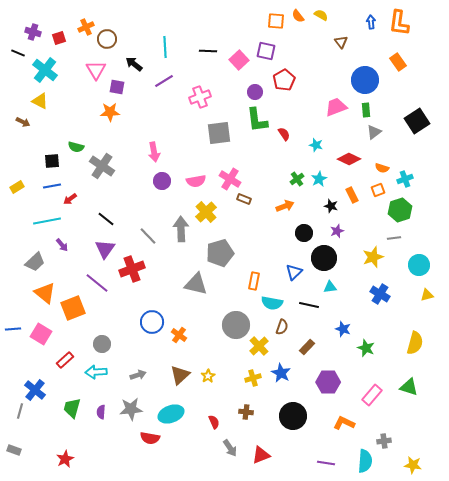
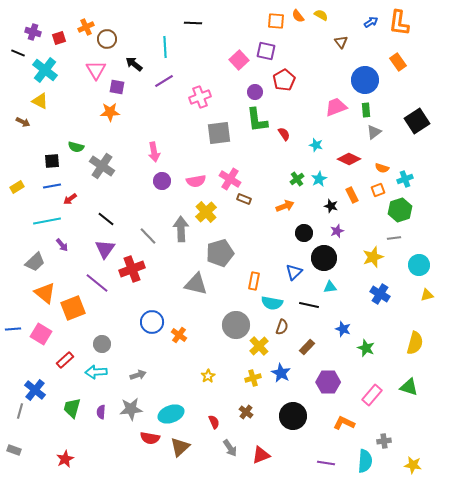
blue arrow at (371, 22): rotated 64 degrees clockwise
black line at (208, 51): moved 15 px left, 28 px up
brown triangle at (180, 375): moved 72 px down
brown cross at (246, 412): rotated 32 degrees clockwise
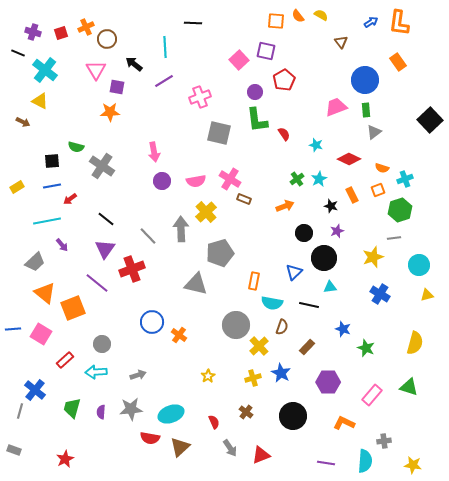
red square at (59, 38): moved 2 px right, 5 px up
black square at (417, 121): moved 13 px right, 1 px up; rotated 10 degrees counterclockwise
gray square at (219, 133): rotated 20 degrees clockwise
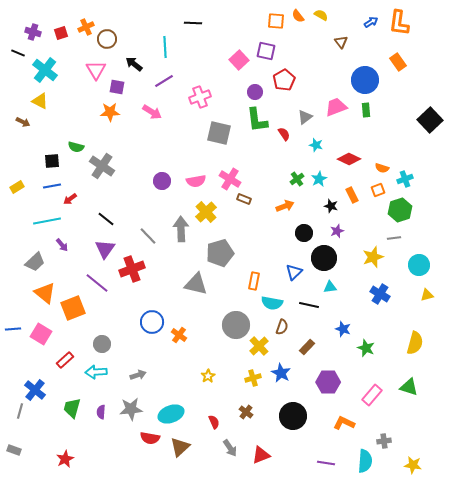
gray triangle at (374, 132): moved 69 px left, 15 px up
pink arrow at (154, 152): moved 2 px left, 40 px up; rotated 48 degrees counterclockwise
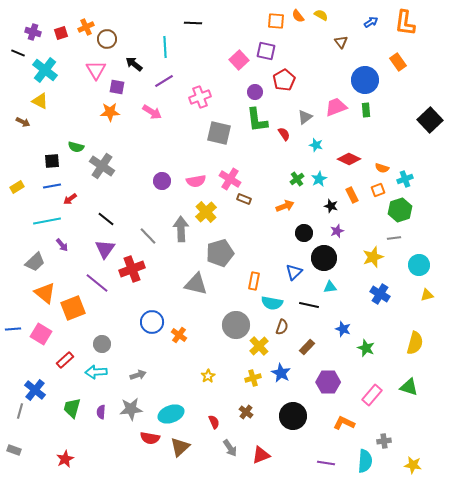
orange L-shape at (399, 23): moved 6 px right
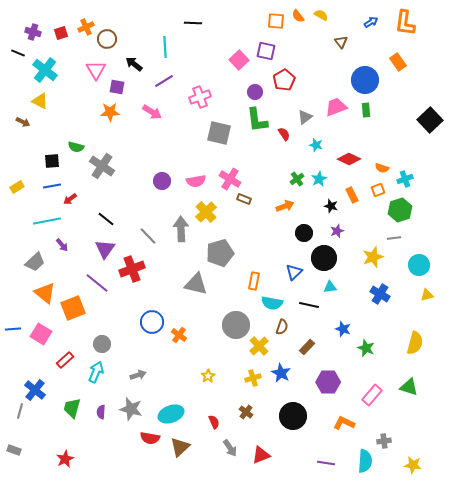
cyan arrow at (96, 372): rotated 115 degrees clockwise
gray star at (131, 409): rotated 20 degrees clockwise
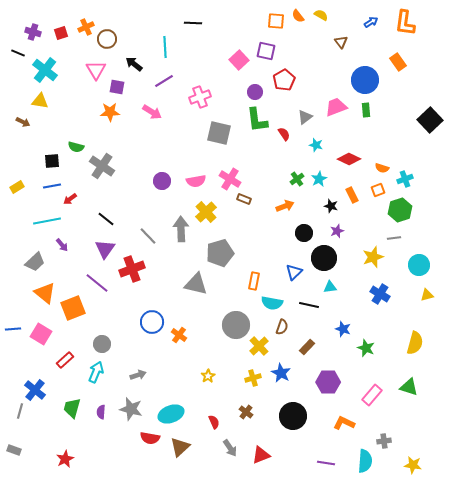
yellow triangle at (40, 101): rotated 18 degrees counterclockwise
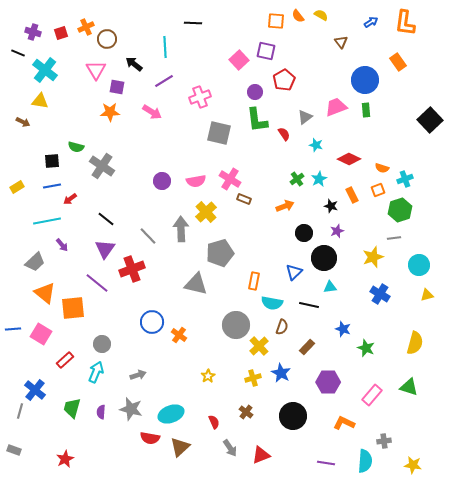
orange square at (73, 308): rotated 15 degrees clockwise
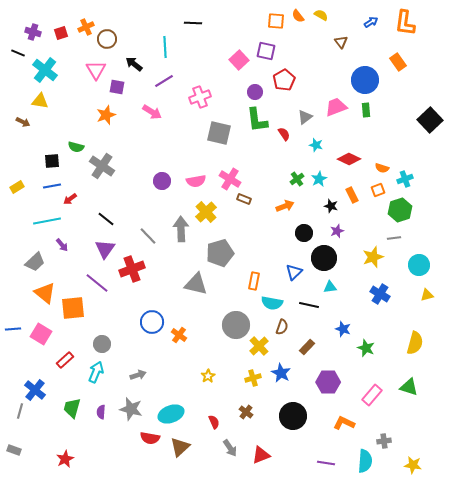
orange star at (110, 112): moved 4 px left, 3 px down; rotated 18 degrees counterclockwise
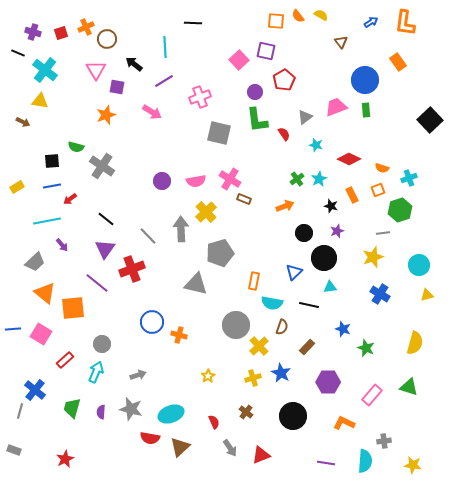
cyan cross at (405, 179): moved 4 px right, 1 px up
gray line at (394, 238): moved 11 px left, 5 px up
orange cross at (179, 335): rotated 21 degrees counterclockwise
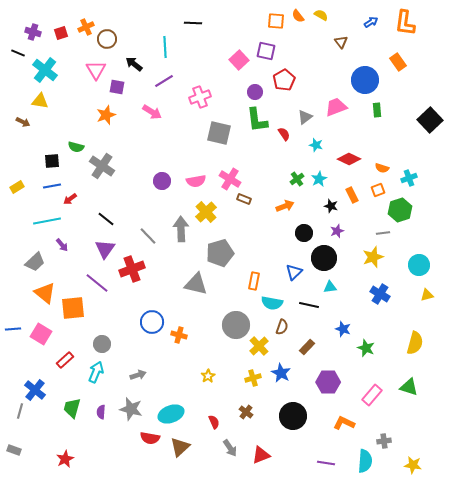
green rectangle at (366, 110): moved 11 px right
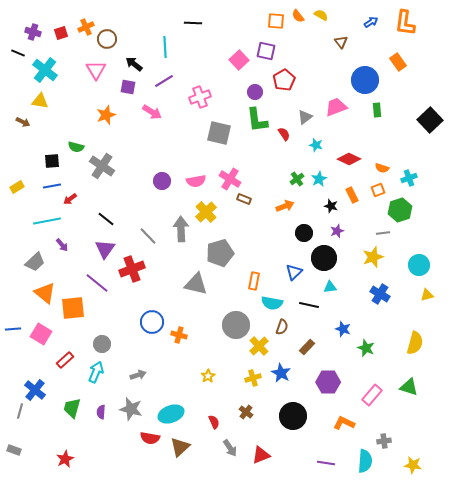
purple square at (117, 87): moved 11 px right
